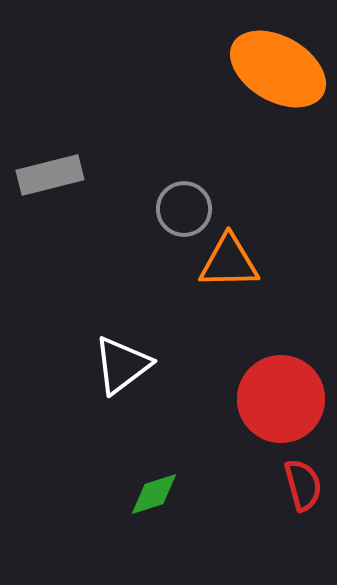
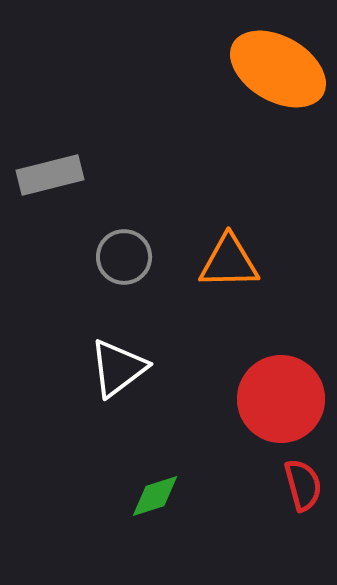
gray circle: moved 60 px left, 48 px down
white triangle: moved 4 px left, 3 px down
green diamond: moved 1 px right, 2 px down
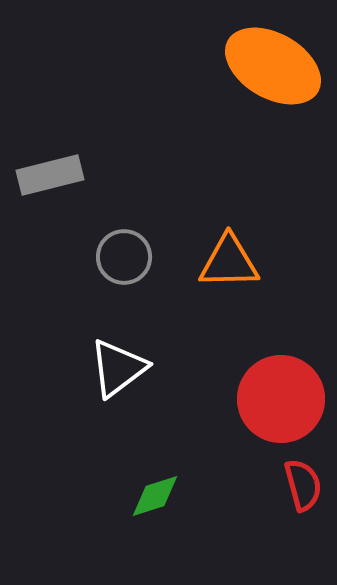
orange ellipse: moved 5 px left, 3 px up
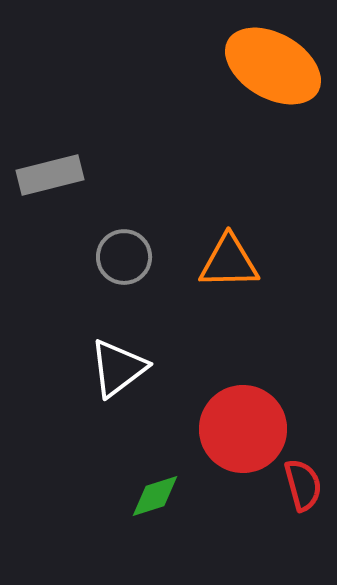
red circle: moved 38 px left, 30 px down
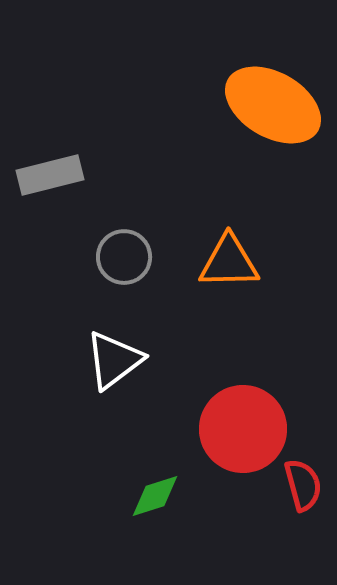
orange ellipse: moved 39 px down
white triangle: moved 4 px left, 8 px up
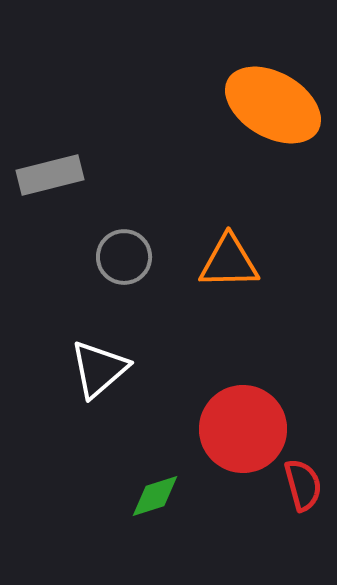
white triangle: moved 15 px left, 9 px down; rotated 4 degrees counterclockwise
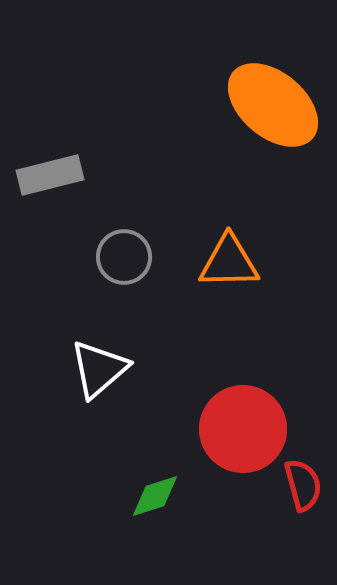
orange ellipse: rotated 10 degrees clockwise
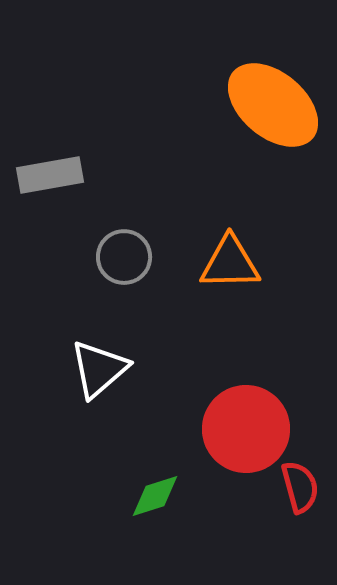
gray rectangle: rotated 4 degrees clockwise
orange triangle: moved 1 px right, 1 px down
red circle: moved 3 px right
red semicircle: moved 3 px left, 2 px down
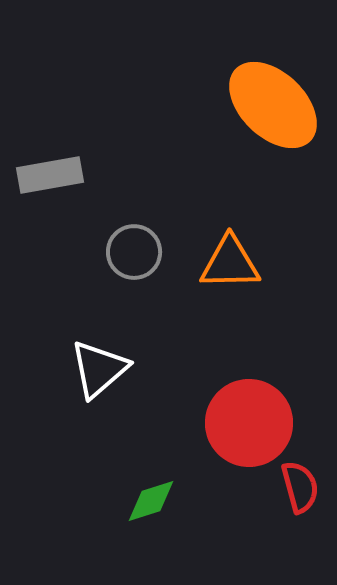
orange ellipse: rotated 4 degrees clockwise
gray circle: moved 10 px right, 5 px up
red circle: moved 3 px right, 6 px up
green diamond: moved 4 px left, 5 px down
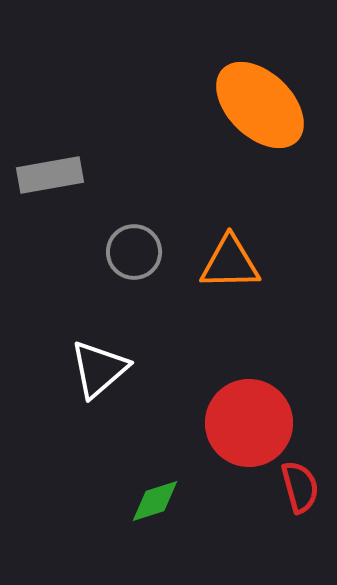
orange ellipse: moved 13 px left
green diamond: moved 4 px right
